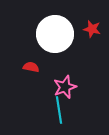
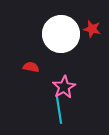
white circle: moved 6 px right
pink star: moved 1 px left; rotated 10 degrees counterclockwise
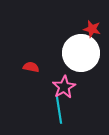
white circle: moved 20 px right, 19 px down
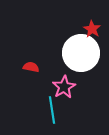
red star: rotated 18 degrees clockwise
cyan line: moved 7 px left
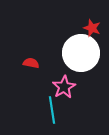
red star: moved 1 px up; rotated 12 degrees counterclockwise
red semicircle: moved 4 px up
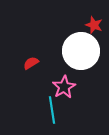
red star: moved 2 px right, 3 px up
white circle: moved 2 px up
red semicircle: rotated 42 degrees counterclockwise
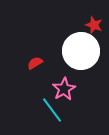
red semicircle: moved 4 px right
pink star: moved 2 px down
cyan line: rotated 28 degrees counterclockwise
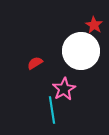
red star: rotated 12 degrees clockwise
cyan line: rotated 28 degrees clockwise
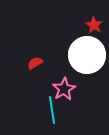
white circle: moved 6 px right, 4 px down
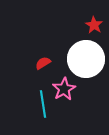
white circle: moved 1 px left, 4 px down
red semicircle: moved 8 px right
cyan line: moved 9 px left, 6 px up
